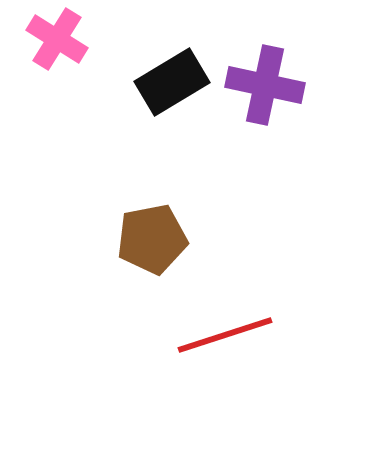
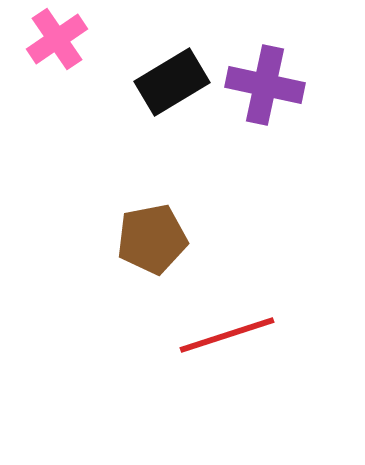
pink cross: rotated 24 degrees clockwise
red line: moved 2 px right
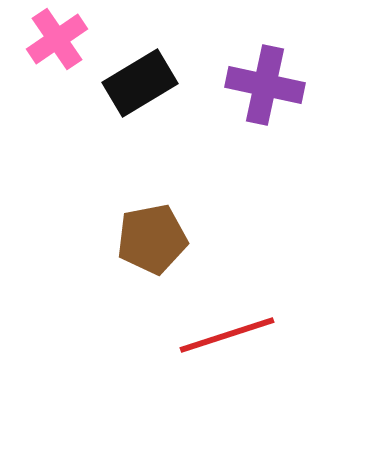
black rectangle: moved 32 px left, 1 px down
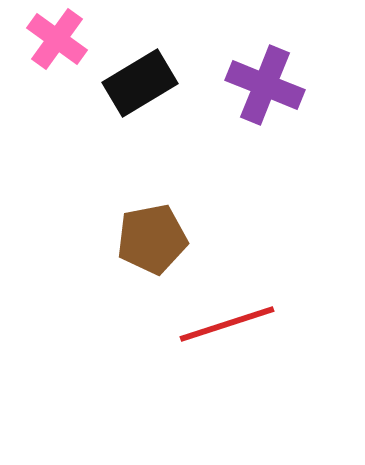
pink cross: rotated 20 degrees counterclockwise
purple cross: rotated 10 degrees clockwise
red line: moved 11 px up
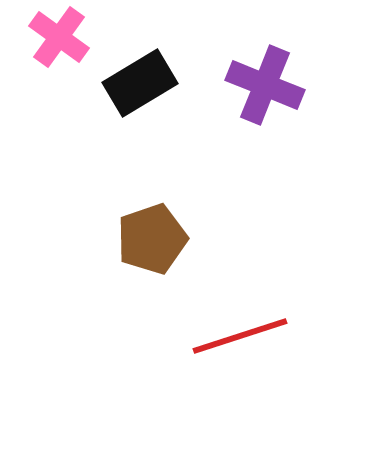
pink cross: moved 2 px right, 2 px up
brown pentagon: rotated 8 degrees counterclockwise
red line: moved 13 px right, 12 px down
